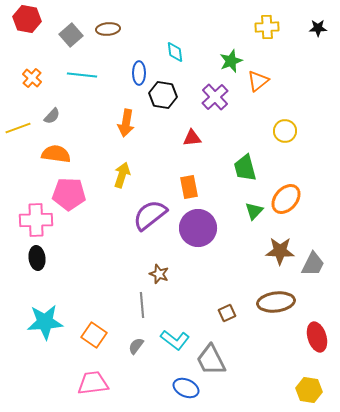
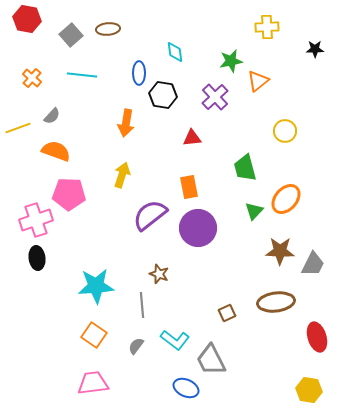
black star at (318, 28): moved 3 px left, 21 px down
green star at (231, 61): rotated 10 degrees clockwise
orange semicircle at (56, 154): moved 3 px up; rotated 12 degrees clockwise
pink cross at (36, 220): rotated 16 degrees counterclockwise
cyan star at (45, 322): moved 51 px right, 36 px up
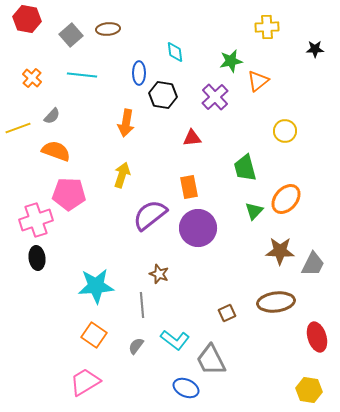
pink trapezoid at (93, 383): moved 8 px left, 1 px up; rotated 24 degrees counterclockwise
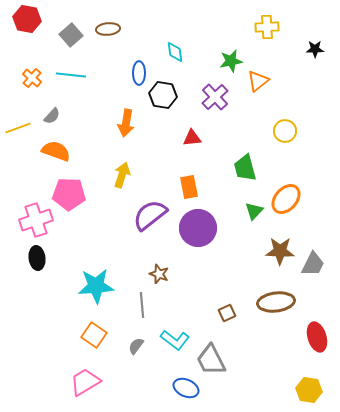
cyan line at (82, 75): moved 11 px left
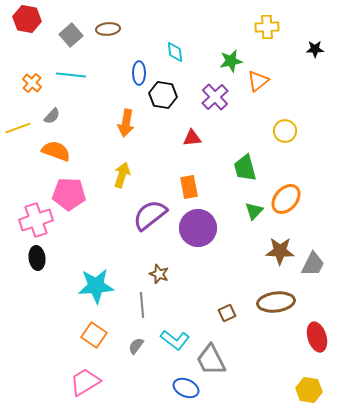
orange cross at (32, 78): moved 5 px down
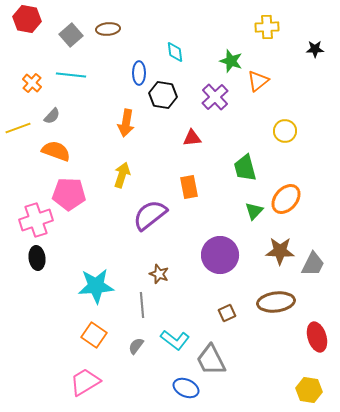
green star at (231, 61): rotated 30 degrees clockwise
purple circle at (198, 228): moved 22 px right, 27 px down
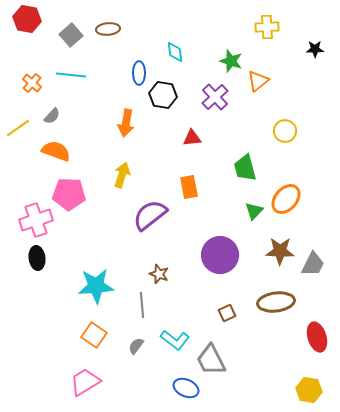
yellow line at (18, 128): rotated 15 degrees counterclockwise
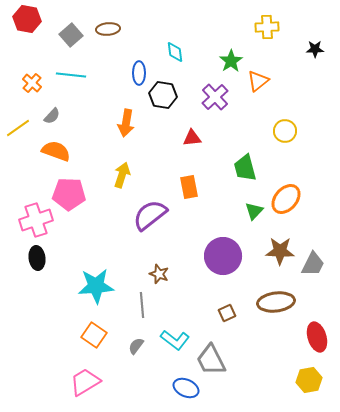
green star at (231, 61): rotated 20 degrees clockwise
purple circle at (220, 255): moved 3 px right, 1 px down
yellow hexagon at (309, 390): moved 10 px up; rotated 20 degrees counterclockwise
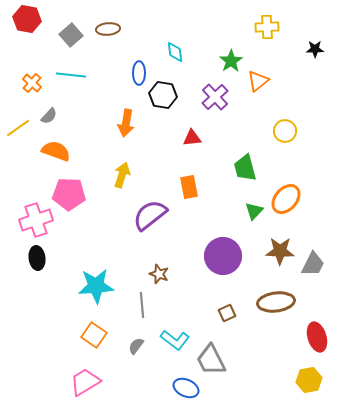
gray semicircle at (52, 116): moved 3 px left
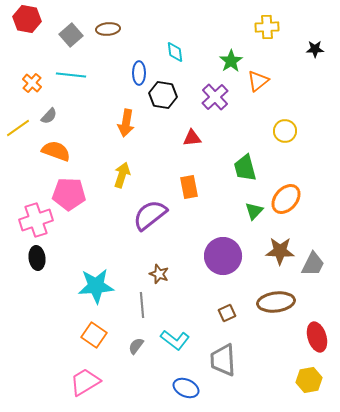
gray trapezoid at (211, 360): moved 12 px right; rotated 24 degrees clockwise
